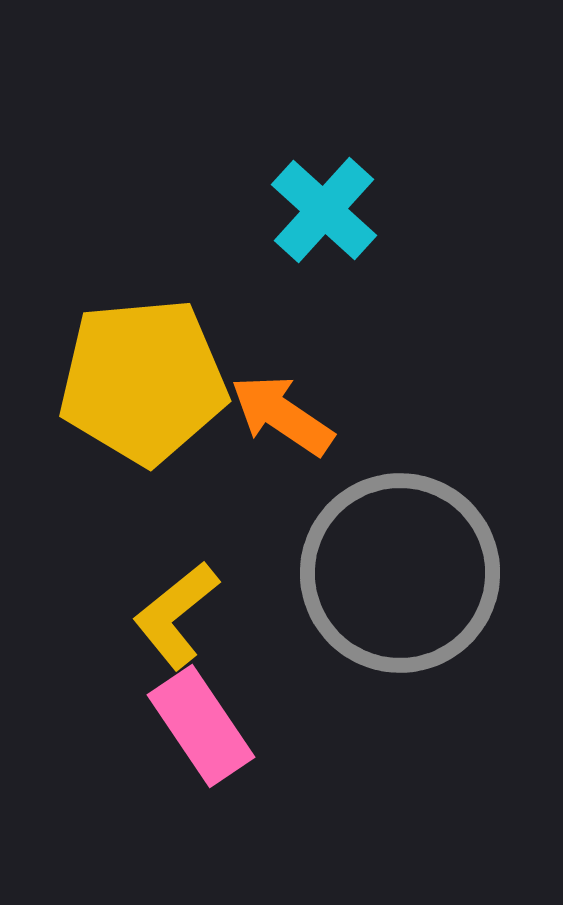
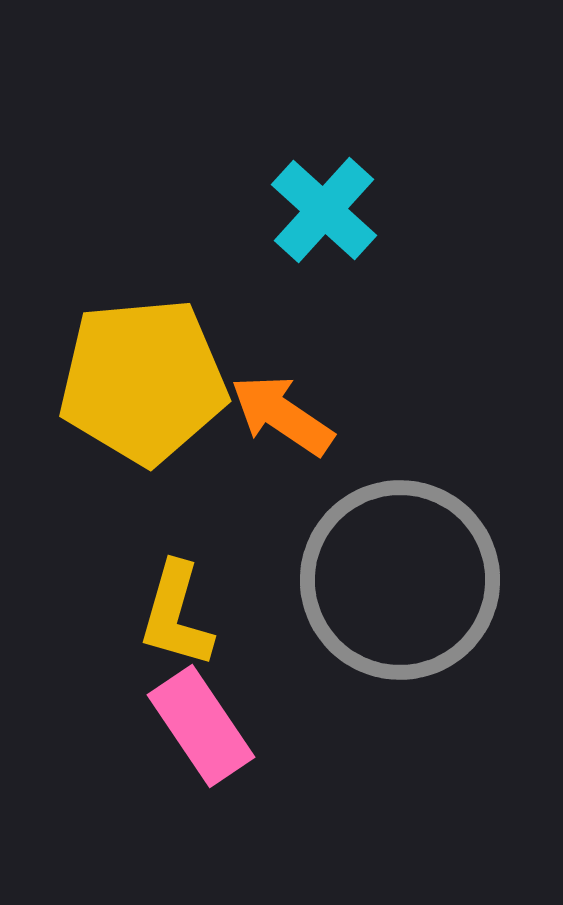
gray circle: moved 7 px down
yellow L-shape: rotated 35 degrees counterclockwise
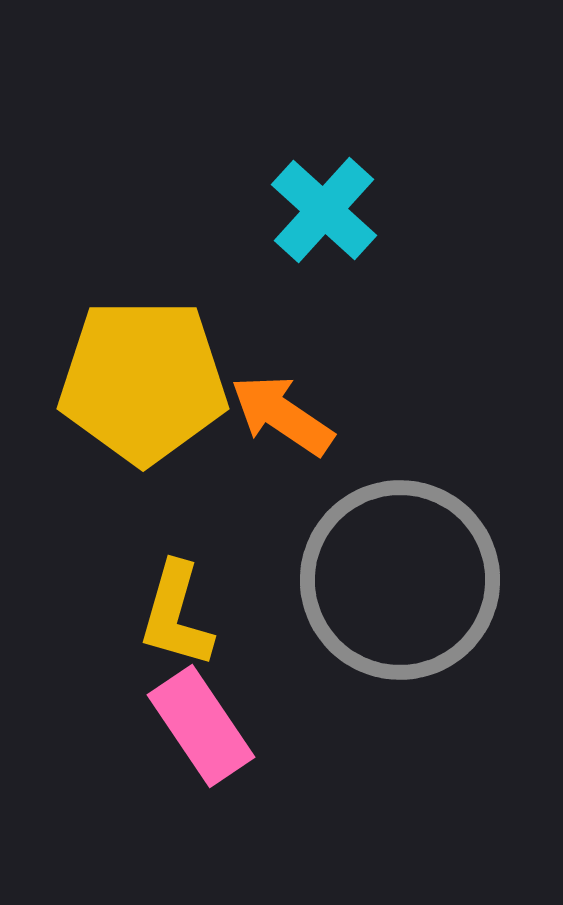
yellow pentagon: rotated 5 degrees clockwise
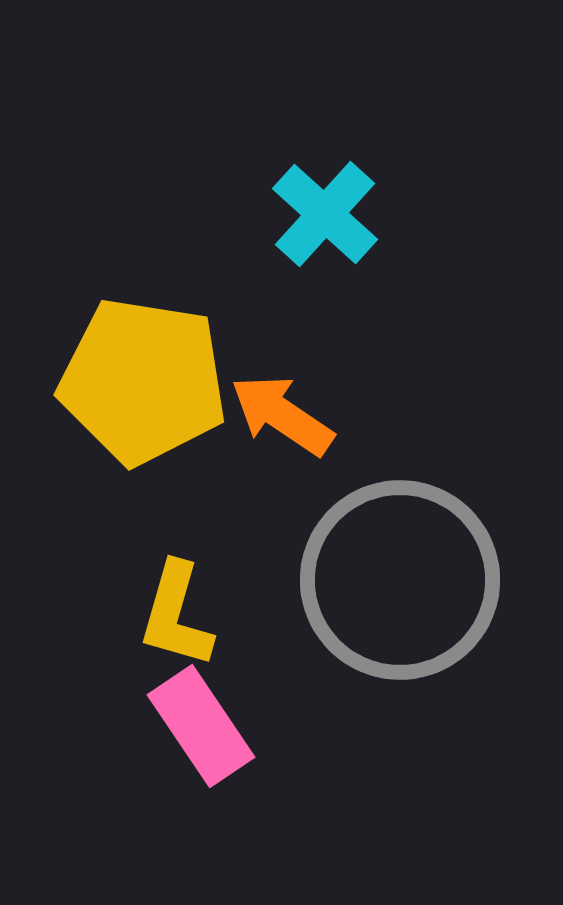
cyan cross: moved 1 px right, 4 px down
yellow pentagon: rotated 9 degrees clockwise
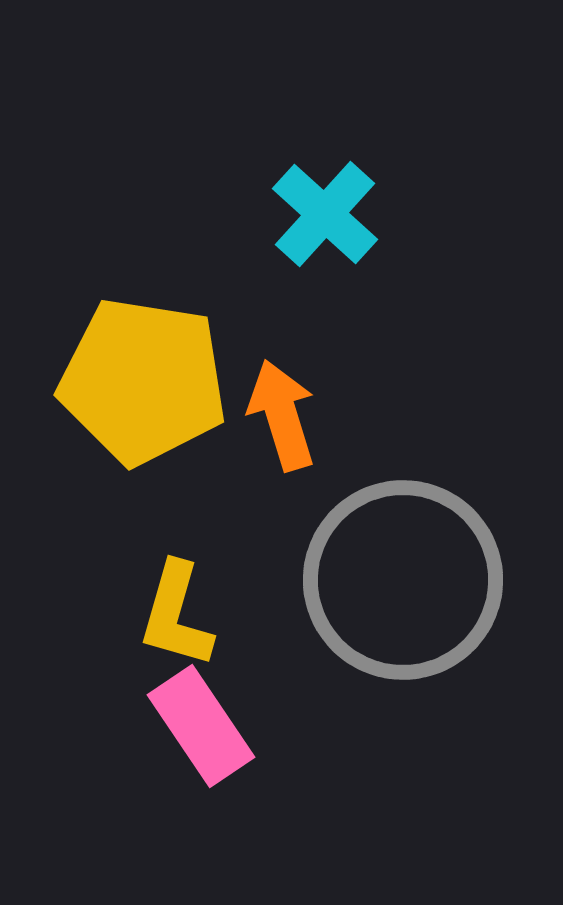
orange arrow: rotated 39 degrees clockwise
gray circle: moved 3 px right
